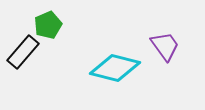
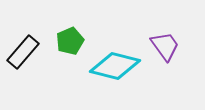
green pentagon: moved 22 px right, 16 px down
cyan diamond: moved 2 px up
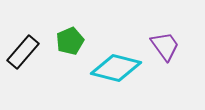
cyan diamond: moved 1 px right, 2 px down
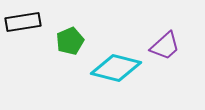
purple trapezoid: rotated 84 degrees clockwise
black rectangle: moved 30 px up; rotated 40 degrees clockwise
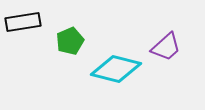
purple trapezoid: moved 1 px right, 1 px down
cyan diamond: moved 1 px down
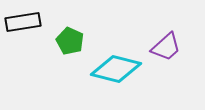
green pentagon: rotated 24 degrees counterclockwise
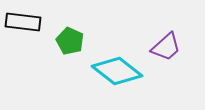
black rectangle: rotated 16 degrees clockwise
cyan diamond: moved 1 px right, 2 px down; rotated 24 degrees clockwise
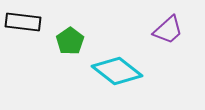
green pentagon: rotated 12 degrees clockwise
purple trapezoid: moved 2 px right, 17 px up
